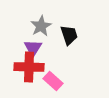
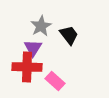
black trapezoid: rotated 20 degrees counterclockwise
red cross: moved 2 px left
pink rectangle: moved 2 px right
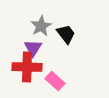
black trapezoid: moved 3 px left, 1 px up
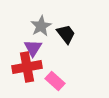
red cross: rotated 12 degrees counterclockwise
